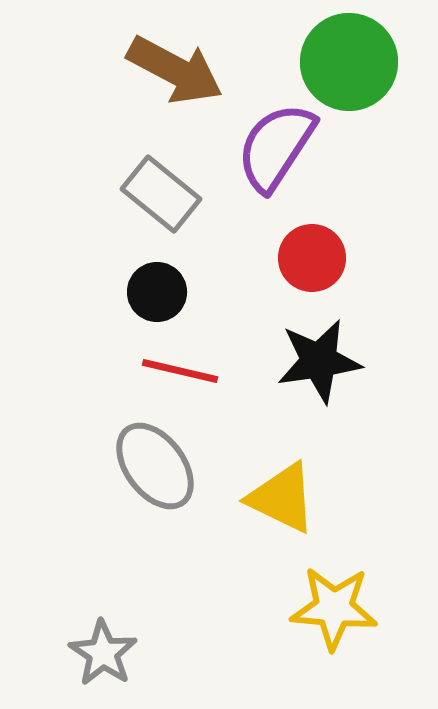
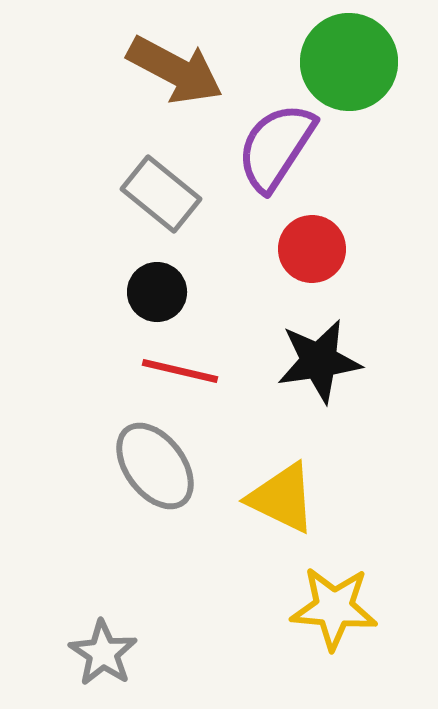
red circle: moved 9 px up
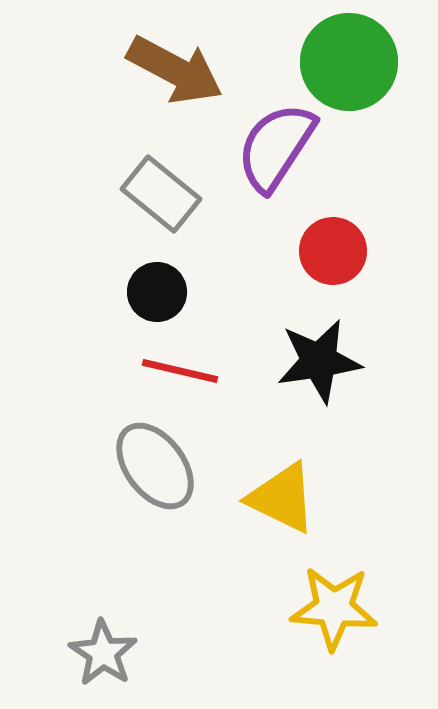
red circle: moved 21 px right, 2 px down
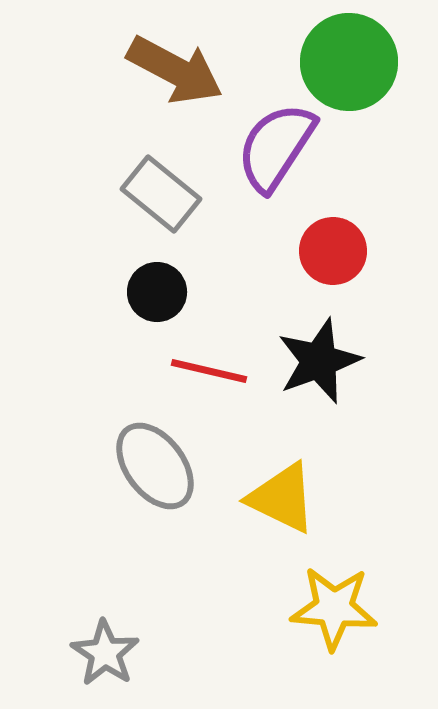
black star: rotated 12 degrees counterclockwise
red line: moved 29 px right
gray star: moved 2 px right
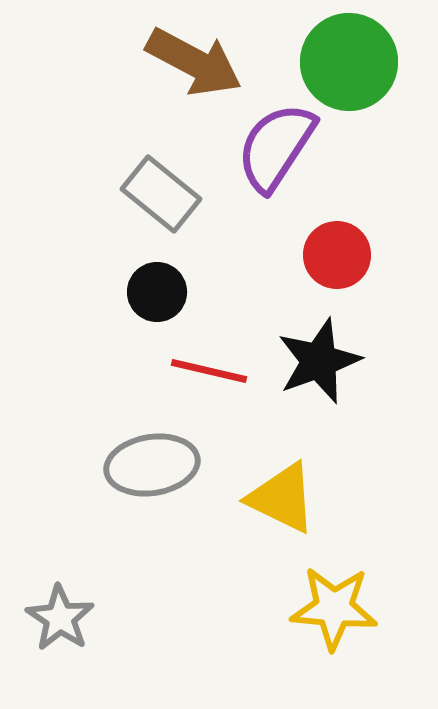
brown arrow: moved 19 px right, 8 px up
red circle: moved 4 px right, 4 px down
gray ellipse: moved 3 px left, 1 px up; rotated 62 degrees counterclockwise
gray star: moved 45 px left, 35 px up
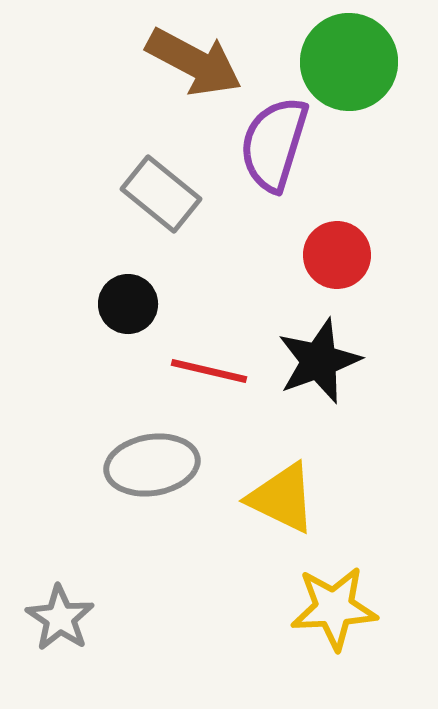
purple semicircle: moved 2 px left, 3 px up; rotated 16 degrees counterclockwise
black circle: moved 29 px left, 12 px down
yellow star: rotated 8 degrees counterclockwise
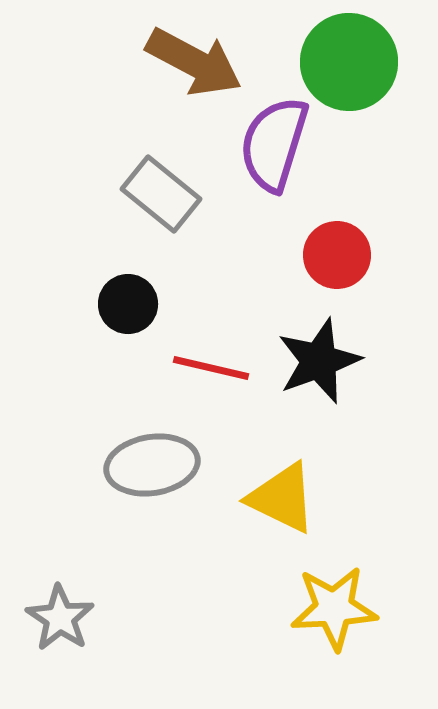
red line: moved 2 px right, 3 px up
